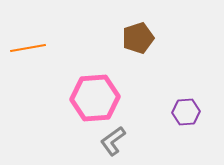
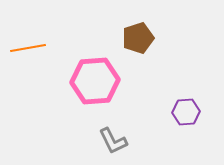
pink hexagon: moved 17 px up
gray L-shape: rotated 80 degrees counterclockwise
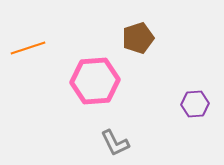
orange line: rotated 8 degrees counterclockwise
purple hexagon: moved 9 px right, 8 px up
gray L-shape: moved 2 px right, 2 px down
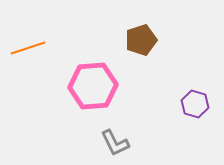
brown pentagon: moved 3 px right, 2 px down
pink hexagon: moved 2 px left, 5 px down
purple hexagon: rotated 20 degrees clockwise
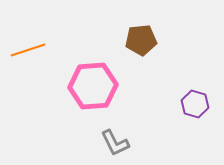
brown pentagon: rotated 12 degrees clockwise
orange line: moved 2 px down
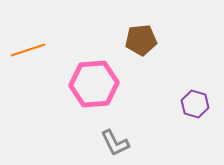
pink hexagon: moved 1 px right, 2 px up
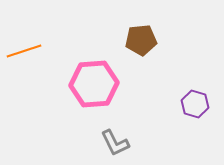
orange line: moved 4 px left, 1 px down
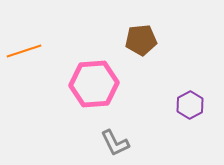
purple hexagon: moved 5 px left, 1 px down; rotated 16 degrees clockwise
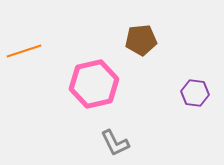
pink hexagon: rotated 9 degrees counterclockwise
purple hexagon: moved 5 px right, 12 px up; rotated 24 degrees counterclockwise
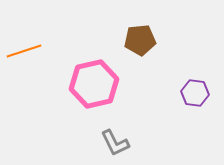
brown pentagon: moved 1 px left
